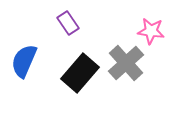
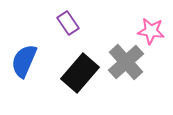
gray cross: moved 1 px up
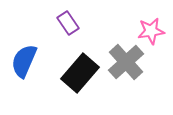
pink star: rotated 16 degrees counterclockwise
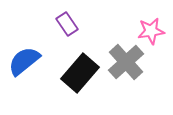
purple rectangle: moved 1 px left, 1 px down
blue semicircle: rotated 28 degrees clockwise
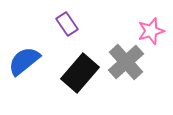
pink star: rotated 8 degrees counterclockwise
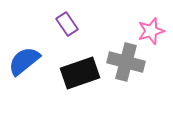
gray cross: rotated 33 degrees counterclockwise
black rectangle: rotated 30 degrees clockwise
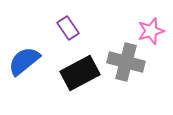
purple rectangle: moved 1 px right, 4 px down
black rectangle: rotated 9 degrees counterclockwise
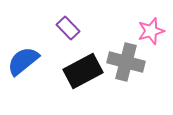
purple rectangle: rotated 10 degrees counterclockwise
blue semicircle: moved 1 px left
black rectangle: moved 3 px right, 2 px up
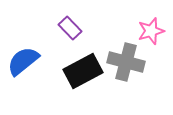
purple rectangle: moved 2 px right
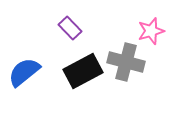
blue semicircle: moved 1 px right, 11 px down
